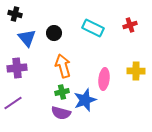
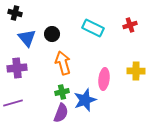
black cross: moved 1 px up
black circle: moved 2 px left, 1 px down
orange arrow: moved 3 px up
purple line: rotated 18 degrees clockwise
purple semicircle: rotated 84 degrees counterclockwise
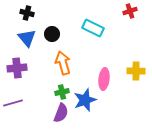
black cross: moved 12 px right
red cross: moved 14 px up
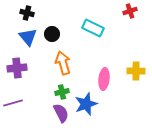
blue triangle: moved 1 px right, 1 px up
blue star: moved 1 px right, 4 px down
purple semicircle: rotated 48 degrees counterclockwise
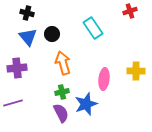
cyan rectangle: rotated 30 degrees clockwise
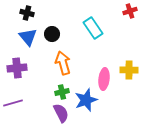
yellow cross: moved 7 px left, 1 px up
blue star: moved 4 px up
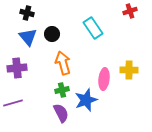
green cross: moved 2 px up
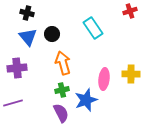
yellow cross: moved 2 px right, 4 px down
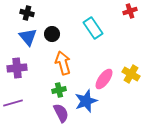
yellow cross: rotated 30 degrees clockwise
pink ellipse: rotated 30 degrees clockwise
green cross: moved 3 px left
blue star: moved 1 px down
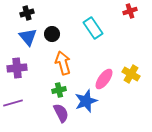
black cross: rotated 32 degrees counterclockwise
